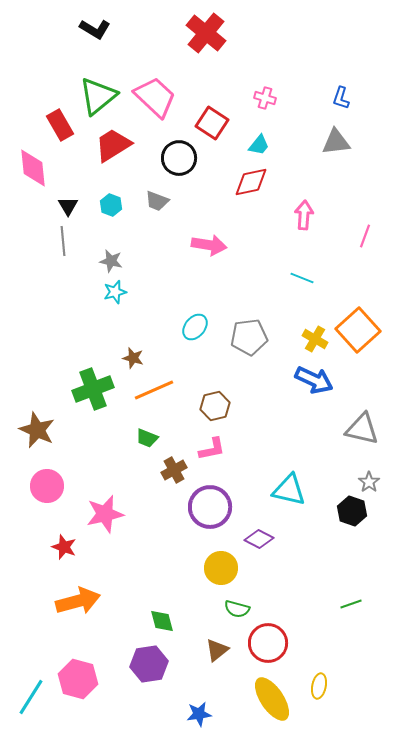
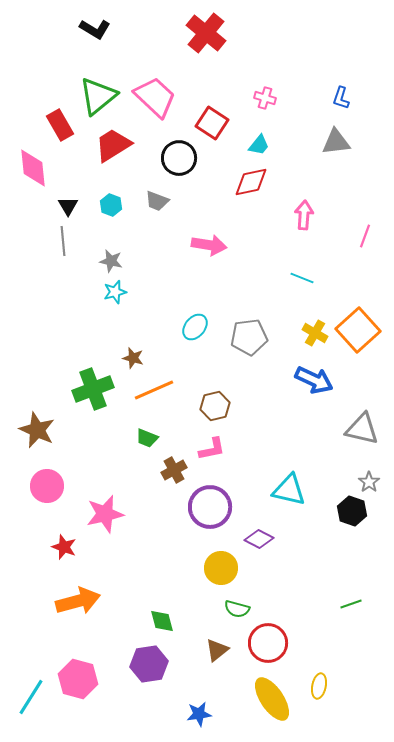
yellow cross at (315, 339): moved 6 px up
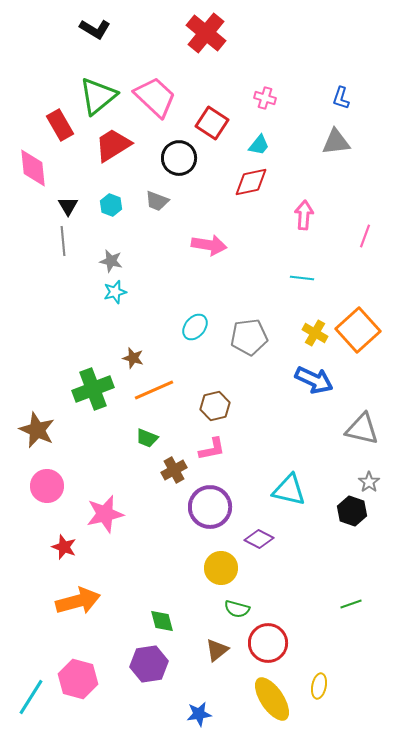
cyan line at (302, 278): rotated 15 degrees counterclockwise
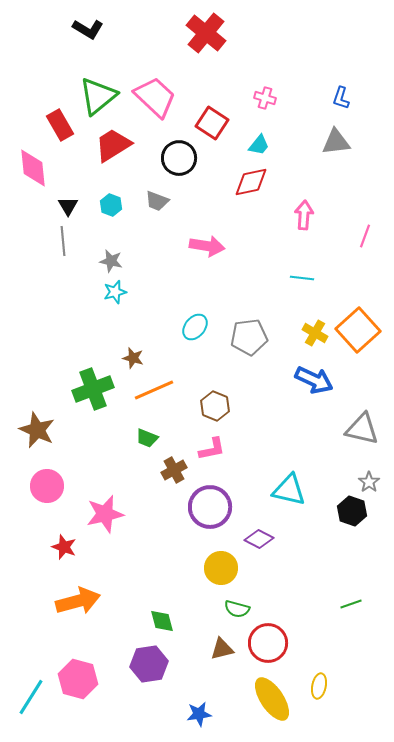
black L-shape at (95, 29): moved 7 px left
pink arrow at (209, 245): moved 2 px left, 1 px down
brown hexagon at (215, 406): rotated 24 degrees counterclockwise
brown triangle at (217, 650): moved 5 px right, 1 px up; rotated 25 degrees clockwise
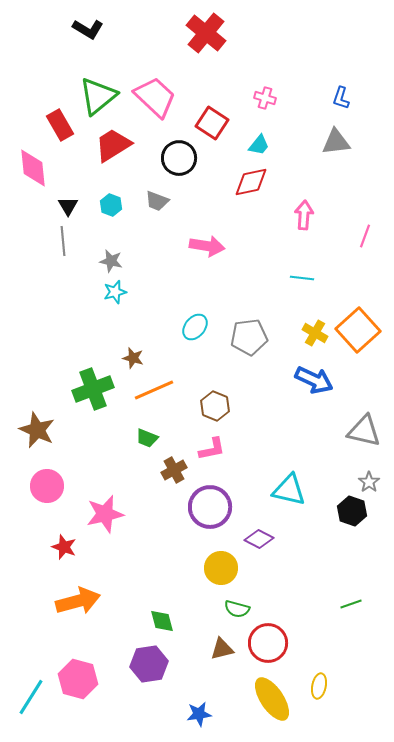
gray triangle at (362, 429): moved 2 px right, 2 px down
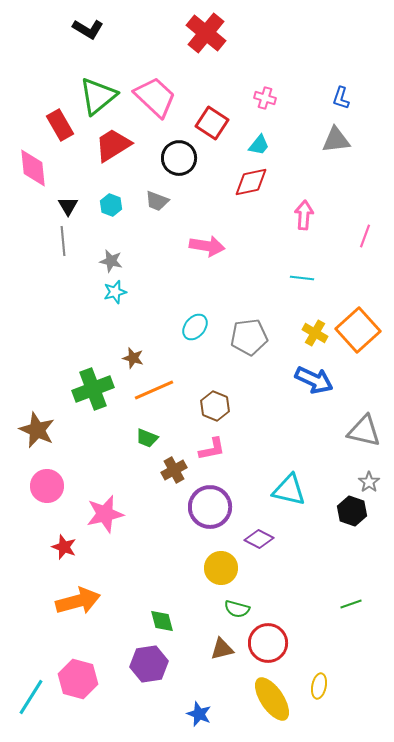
gray triangle at (336, 142): moved 2 px up
blue star at (199, 714): rotated 30 degrees clockwise
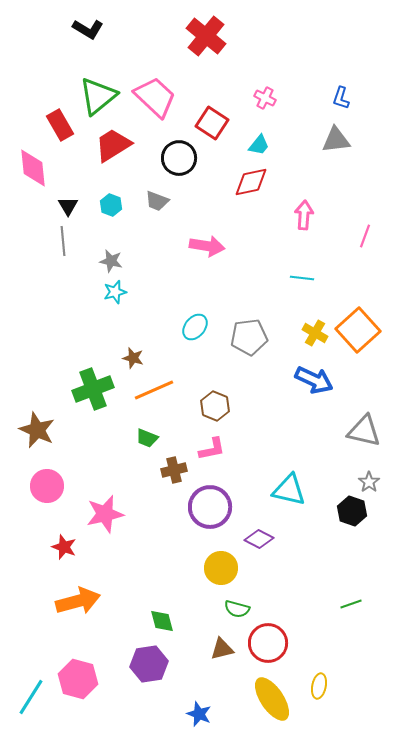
red cross at (206, 33): moved 3 px down
pink cross at (265, 98): rotated 10 degrees clockwise
brown cross at (174, 470): rotated 15 degrees clockwise
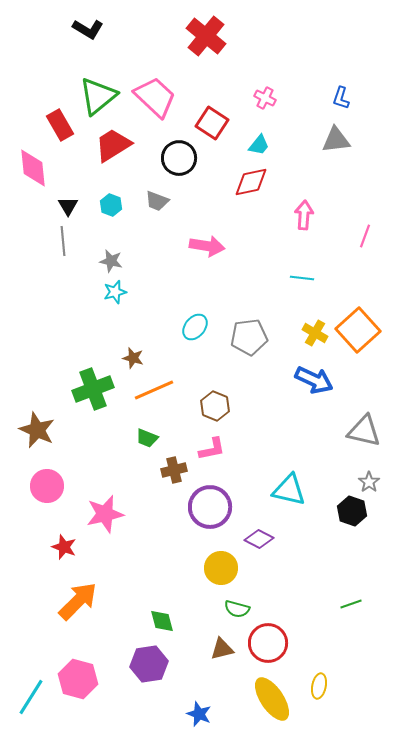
orange arrow at (78, 601): rotated 30 degrees counterclockwise
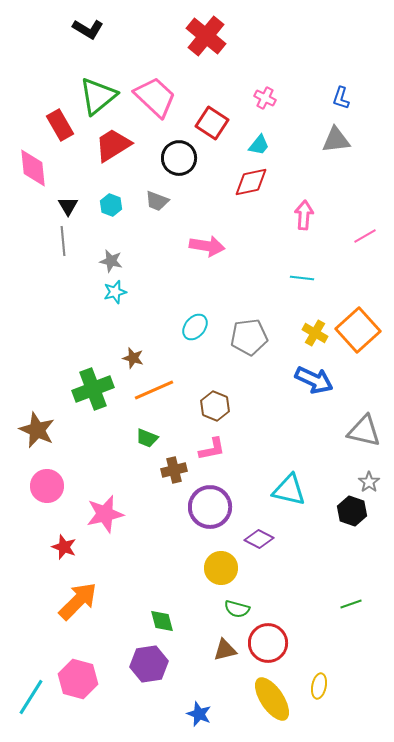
pink line at (365, 236): rotated 40 degrees clockwise
brown triangle at (222, 649): moved 3 px right, 1 px down
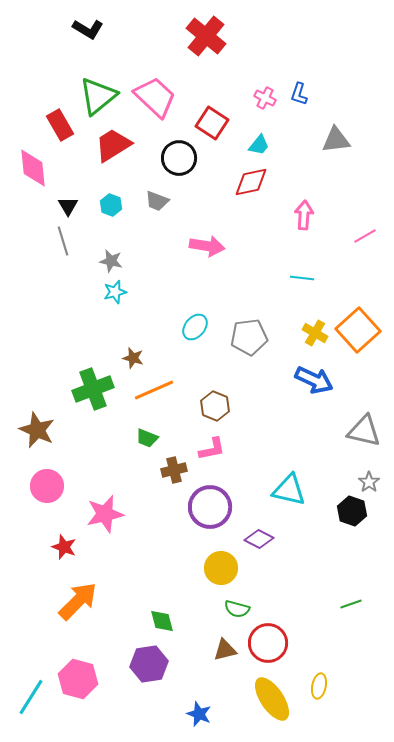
blue L-shape at (341, 98): moved 42 px left, 4 px up
gray line at (63, 241): rotated 12 degrees counterclockwise
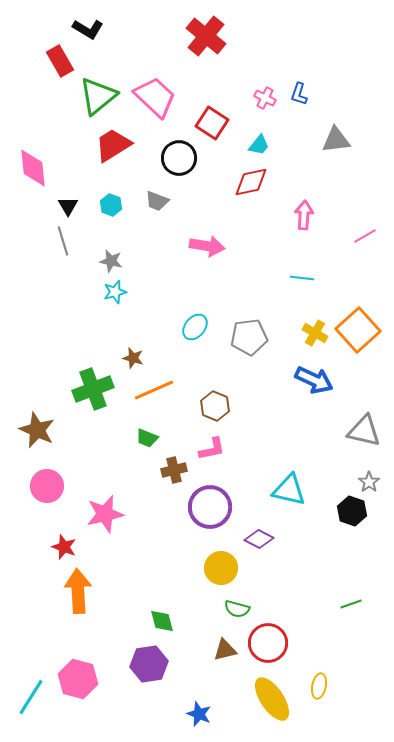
red rectangle at (60, 125): moved 64 px up
orange arrow at (78, 601): moved 10 px up; rotated 48 degrees counterclockwise
